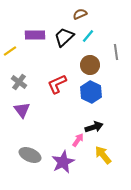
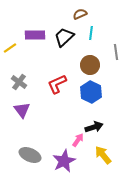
cyan line: moved 3 px right, 3 px up; rotated 32 degrees counterclockwise
yellow line: moved 3 px up
purple star: moved 1 px right, 1 px up
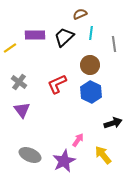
gray line: moved 2 px left, 8 px up
black arrow: moved 19 px right, 4 px up
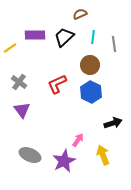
cyan line: moved 2 px right, 4 px down
yellow arrow: rotated 18 degrees clockwise
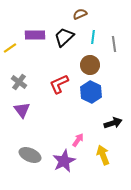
red L-shape: moved 2 px right
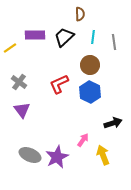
brown semicircle: rotated 112 degrees clockwise
gray line: moved 2 px up
blue hexagon: moved 1 px left
pink arrow: moved 5 px right
purple star: moved 7 px left, 4 px up
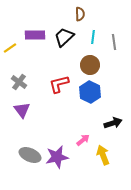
red L-shape: rotated 10 degrees clockwise
pink arrow: rotated 16 degrees clockwise
purple star: rotated 15 degrees clockwise
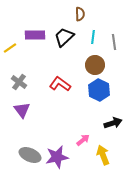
brown circle: moved 5 px right
red L-shape: moved 1 px right; rotated 50 degrees clockwise
blue hexagon: moved 9 px right, 2 px up
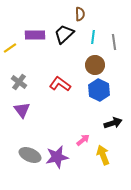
black trapezoid: moved 3 px up
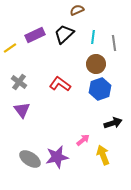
brown semicircle: moved 3 px left, 4 px up; rotated 112 degrees counterclockwise
purple rectangle: rotated 24 degrees counterclockwise
gray line: moved 1 px down
brown circle: moved 1 px right, 1 px up
blue hexagon: moved 1 px right, 1 px up; rotated 15 degrees clockwise
gray ellipse: moved 4 px down; rotated 10 degrees clockwise
